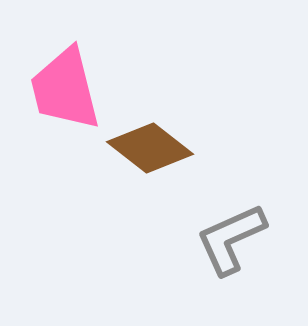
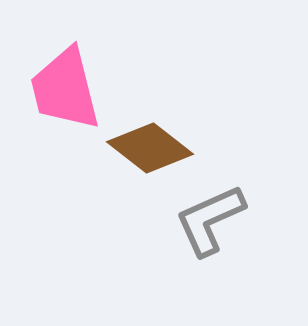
gray L-shape: moved 21 px left, 19 px up
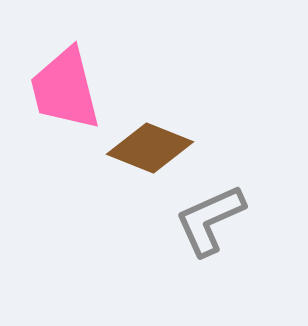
brown diamond: rotated 16 degrees counterclockwise
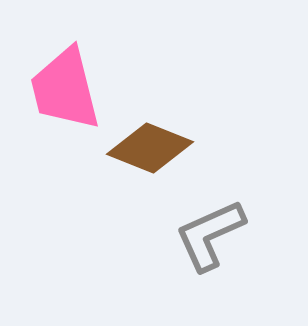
gray L-shape: moved 15 px down
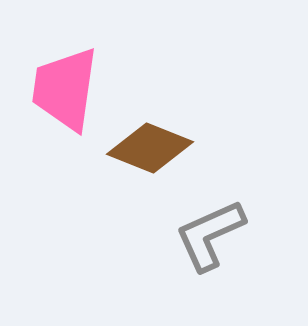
pink trapezoid: rotated 22 degrees clockwise
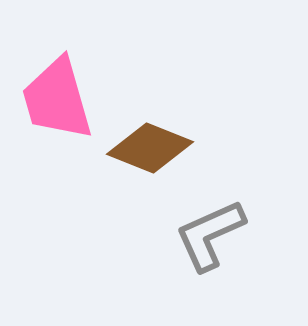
pink trapezoid: moved 8 px left, 10 px down; rotated 24 degrees counterclockwise
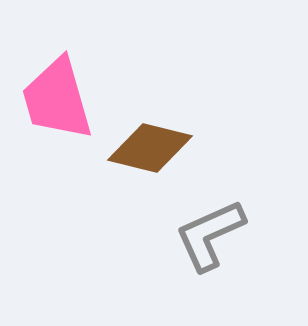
brown diamond: rotated 8 degrees counterclockwise
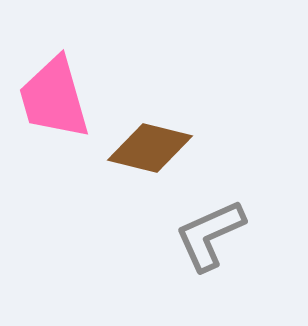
pink trapezoid: moved 3 px left, 1 px up
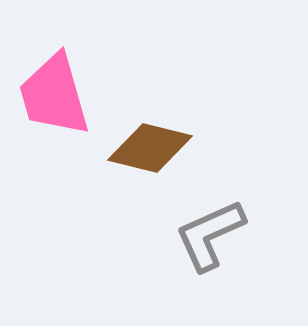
pink trapezoid: moved 3 px up
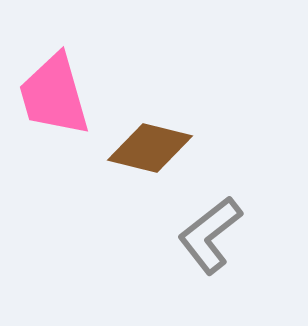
gray L-shape: rotated 14 degrees counterclockwise
